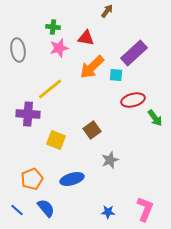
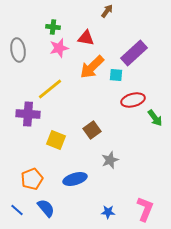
blue ellipse: moved 3 px right
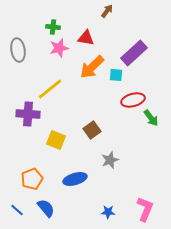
green arrow: moved 4 px left
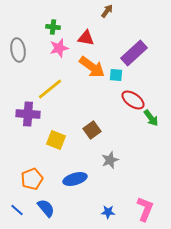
orange arrow: rotated 100 degrees counterclockwise
red ellipse: rotated 50 degrees clockwise
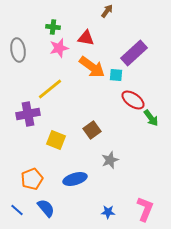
purple cross: rotated 15 degrees counterclockwise
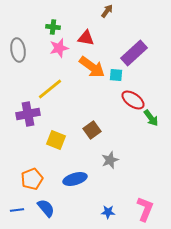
blue line: rotated 48 degrees counterclockwise
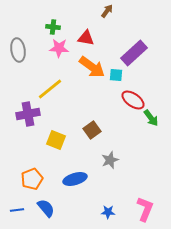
pink star: rotated 18 degrees clockwise
